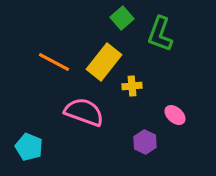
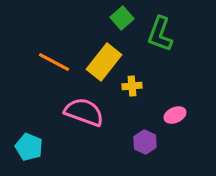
pink ellipse: rotated 65 degrees counterclockwise
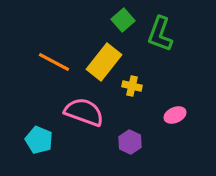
green square: moved 1 px right, 2 px down
yellow cross: rotated 18 degrees clockwise
purple hexagon: moved 15 px left
cyan pentagon: moved 10 px right, 7 px up
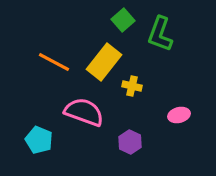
pink ellipse: moved 4 px right; rotated 10 degrees clockwise
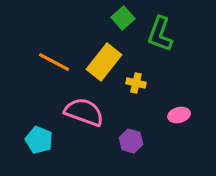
green square: moved 2 px up
yellow cross: moved 4 px right, 3 px up
purple hexagon: moved 1 px right, 1 px up; rotated 10 degrees counterclockwise
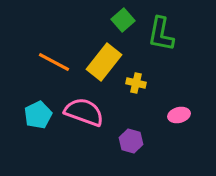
green square: moved 2 px down
green L-shape: moved 1 px right; rotated 9 degrees counterclockwise
cyan pentagon: moved 1 px left, 25 px up; rotated 24 degrees clockwise
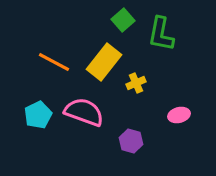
yellow cross: rotated 36 degrees counterclockwise
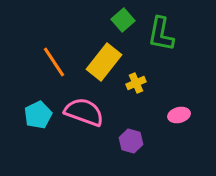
orange line: rotated 28 degrees clockwise
